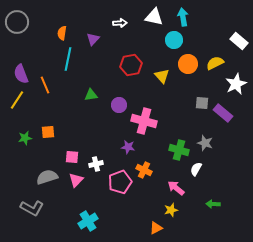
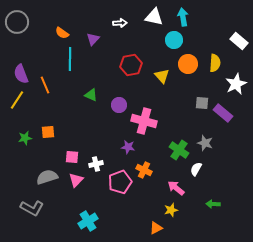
orange semicircle: rotated 64 degrees counterclockwise
cyan line: moved 2 px right; rotated 10 degrees counterclockwise
yellow semicircle: rotated 120 degrees clockwise
green triangle: rotated 32 degrees clockwise
green cross: rotated 18 degrees clockwise
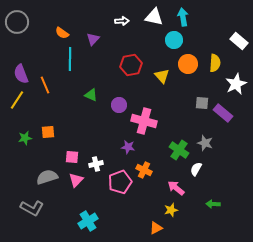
white arrow: moved 2 px right, 2 px up
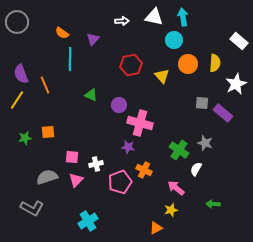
pink cross: moved 4 px left, 2 px down
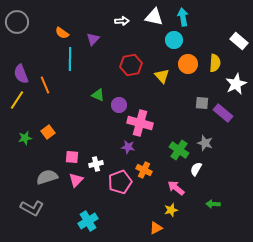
green triangle: moved 7 px right
orange square: rotated 32 degrees counterclockwise
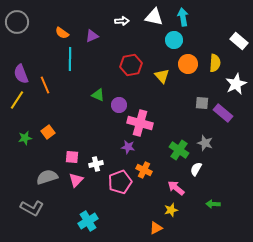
purple triangle: moved 1 px left, 3 px up; rotated 24 degrees clockwise
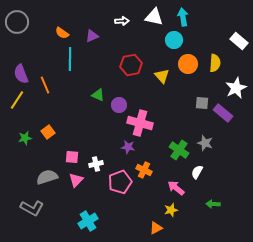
white star: moved 4 px down
white semicircle: moved 1 px right, 3 px down
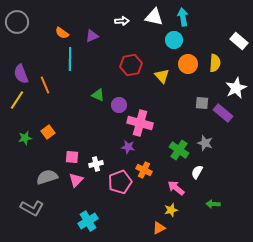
orange triangle: moved 3 px right
